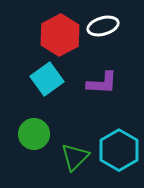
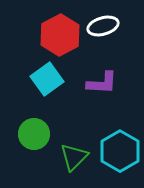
cyan hexagon: moved 1 px right, 1 px down
green triangle: moved 1 px left
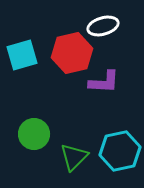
red hexagon: moved 12 px right, 18 px down; rotated 15 degrees clockwise
cyan square: moved 25 px left, 24 px up; rotated 20 degrees clockwise
purple L-shape: moved 2 px right, 1 px up
cyan hexagon: rotated 18 degrees clockwise
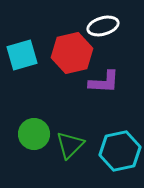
green triangle: moved 4 px left, 12 px up
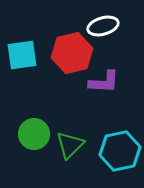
cyan square: rotated 8 degrees clockwise
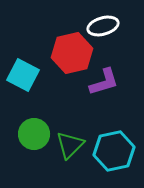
cyan square: moved 1 px right, 20 px down; rotated 36 degrees clockwise
purple L-shape: rotated 20 degrees counterclockwise
cyan hexagon: moved 6 px left
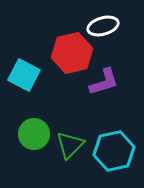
cyan square: moved 1 px right
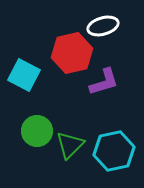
green circle: moved 3 px right, 3 px up
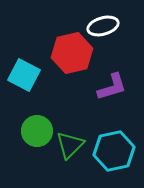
purple L-shape: moved 8 px right, 5 px down
